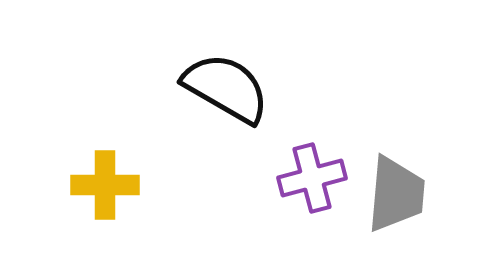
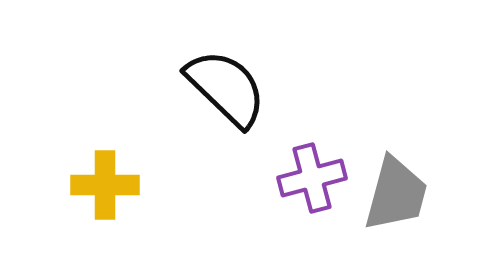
black semicircle: rotated 14 degrees clockwise
gray trapezoid: rotated 10 degrees clockwise
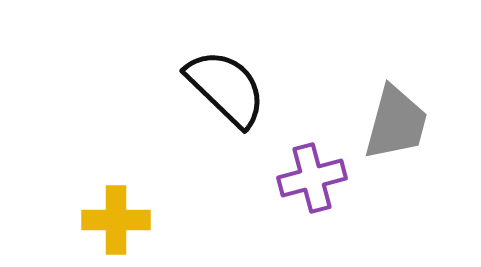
yellow cross: moved 11 px right, 35 px down
gray trapezoid: moved 71 px up
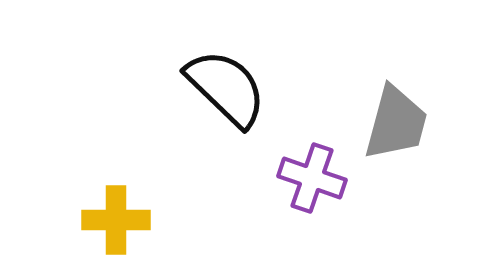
purple cross: rotated 34 degrees clockwise
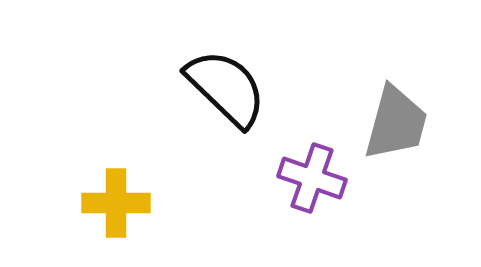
yellow cross: moved 17 px up
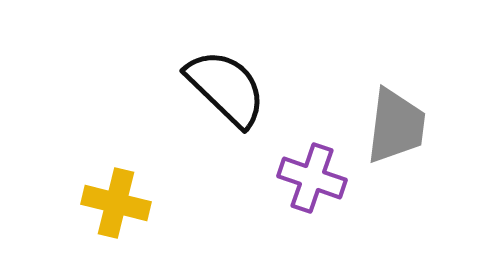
gray trapezoid: moved 3 px down; rotated 8 degrees counterclockwise
yellow cross: rotated 14 degrees clockwise
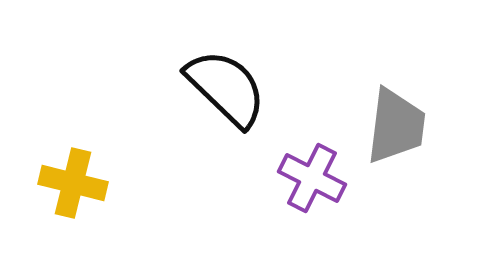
purple cross: rotated 8 degrees clockwise
yellow cross: moved 43 px left, 20 px up
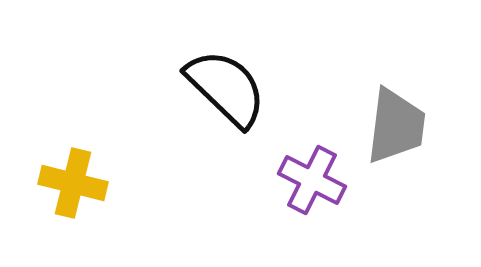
purple cross: moved 2 px down
